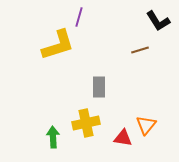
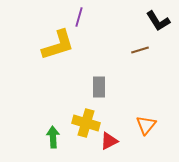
yellow cross: rotated 28 degrees clockwise
red triangle: moved 14 px left, 3 px down; rotated 36 degrees counterclockwise
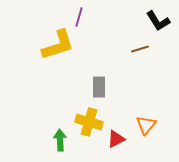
brown line: moved 1 px up
yellow cross: moved 3 px right, 1 px up
green arrow: moved 7 px right, 3 px down
red triangle: moved 7 px right, 2 px up
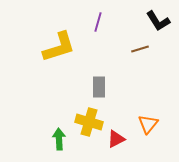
purple line: moved 19 px right, 5 px down
yellow L-shape: moved 1 px right, 2 px down
orange triangle: moved 2 px right, 1 px up
green arrow: moved 1 px left, 1 px up
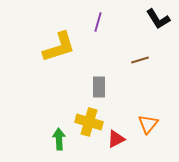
black L-shape: moved 2 px up
brown line: moved 11 px down
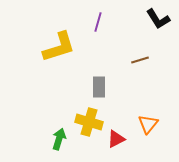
green arrow: rotated 20 degrees clockwise
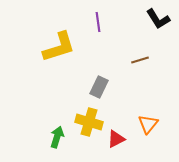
purple line: rotated 24 degrees counterclockwise
gray rectangle: rotated 25 degrees clockwise
green arrow: moved 2 px left, 2 px up
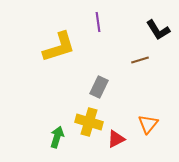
black L-shape: moved 11 px down
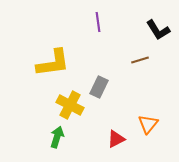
yellow L-shape: moved 6 px left, 16 px down; rotated 9 degrees clockwise
yellow cross: moved 19 px left, 17 px up; rotated 12 degrees clockwise
